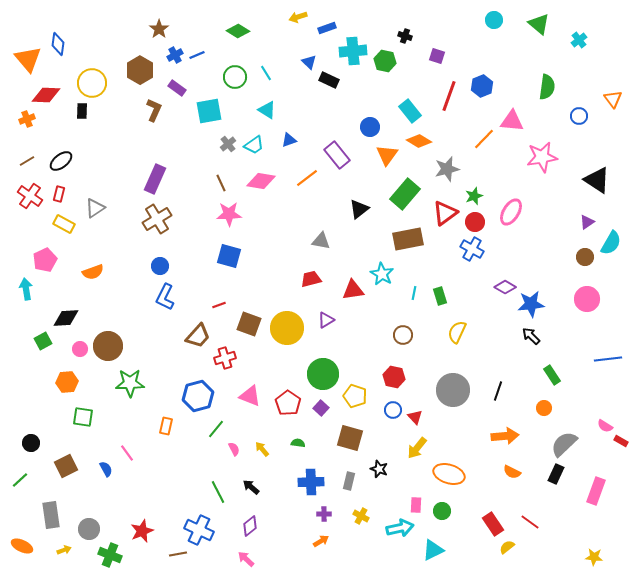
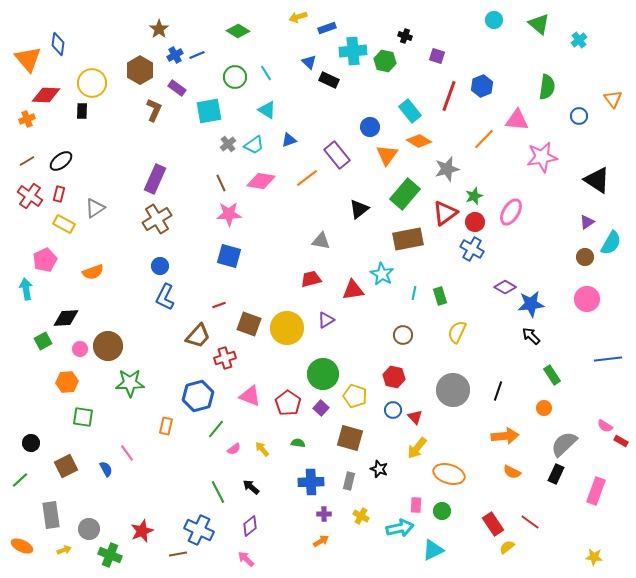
pink triangle at (512, 121): moved 5 px right, 1 px up
pink semicircle at (234, 449): rotated 80 degrees clockwise
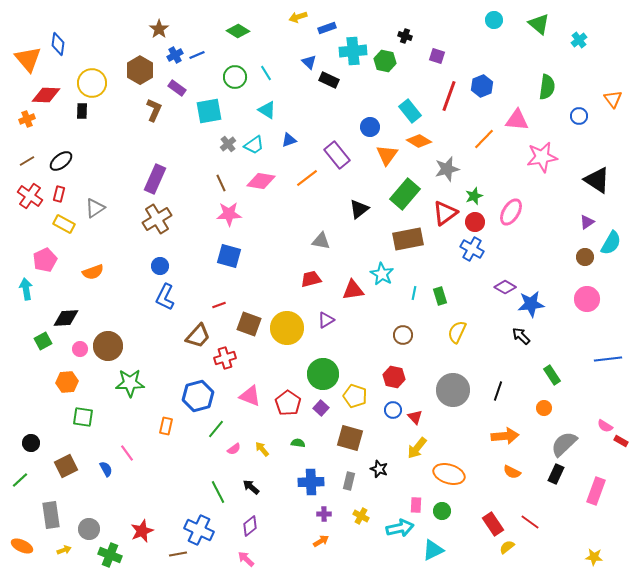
black arrow at (531, 336): moved 10 px left
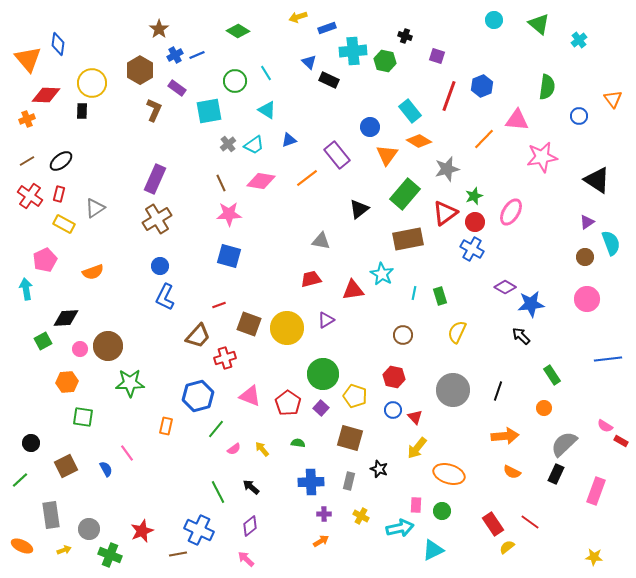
green circle at (235, 77): moved 4 px down
cyan semicircle at (611, 243): rotated 50 degrees counterclockwise
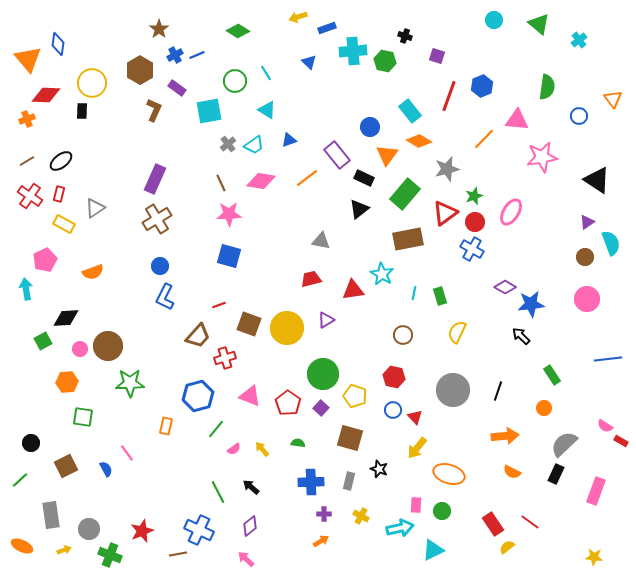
black rectangle at (329, 80): moved 35 px right, 98 px down
